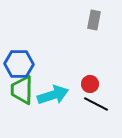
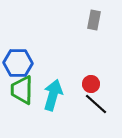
blue hexagon: moved 1 px left, 1 px up
red circle: moved 1 px right
cyan arrow: rotated 56 degrees counterclockwise
black line: rotated 15 degrees clockwise
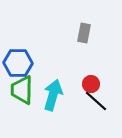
gray rectangle: moved 10 px left, 13 px down
black line: moved 3 px up
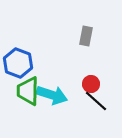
gray rectangle: moved 2 px right, 3 px down
blue hexagon: rotated 20 degrees clockwise
green trapezoid: moved 6 px right, 1 px down
cyan arrow: moved 1 px left; rotated 92 degrees clockwise
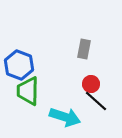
gray rectangle: moved 2 px left, 13 px down
blue hexagon: moved 1 px right, 2 px down
cyan arrow: moved 13 px right, 22 px down
